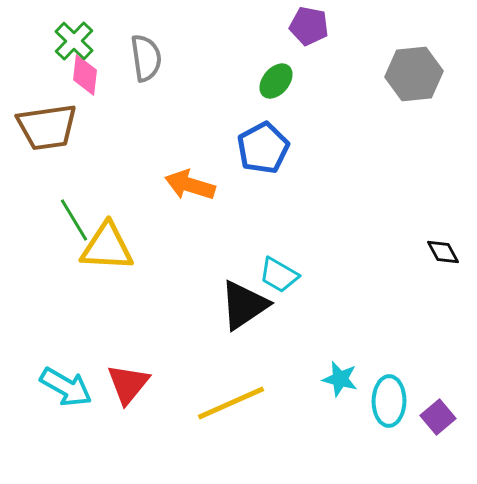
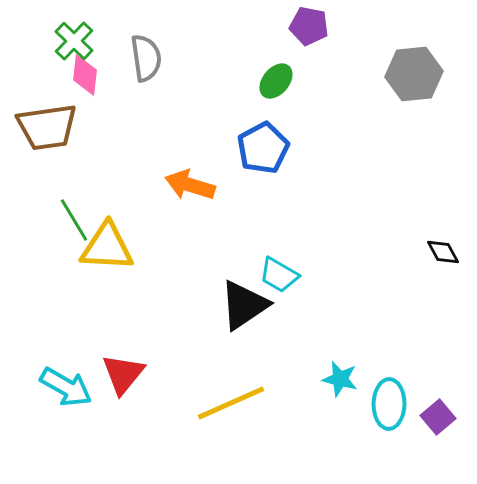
red triangle: moved 5 px left, 10 px up
cyan ellipse: moved 3 px down
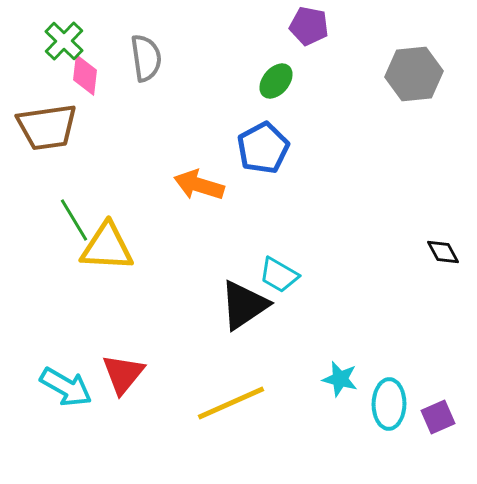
green cross: moved 10 px left
orange arrow: moved 9 px right
purple square: rotated 16 degrees clockwise
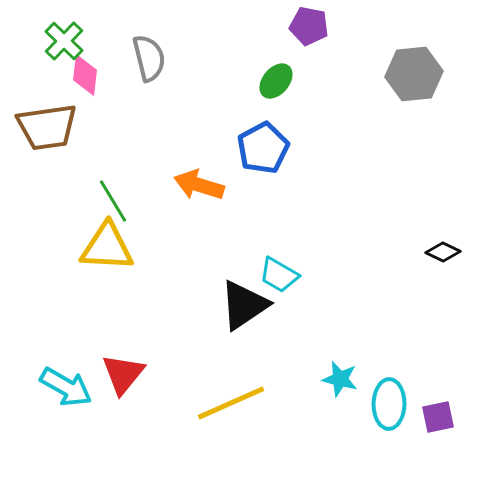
gray semicircle: moved 3 px right; rotated 6 degrees counterclockwise
green line: moved 39 px right, 19 px up
black diamond: rotated 36 degrees counterclockwise
purple square: rotated 12 degrees clockwise
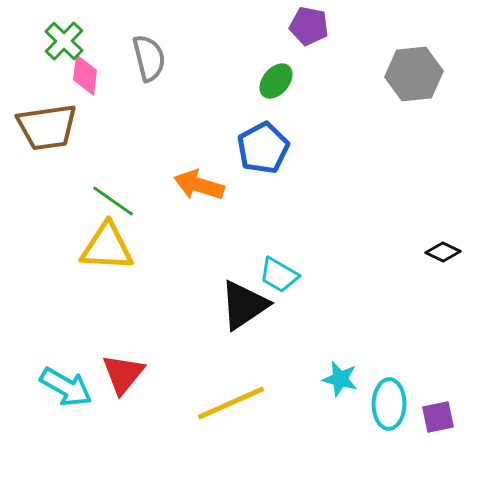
green line: rotated 24 degrees counterclockwise
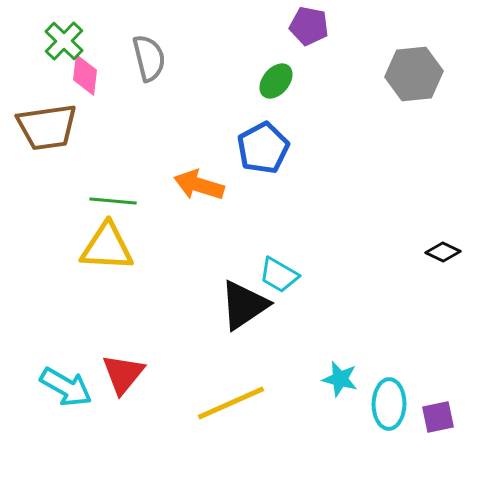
green line: rotated 30 degrees counterclockwise
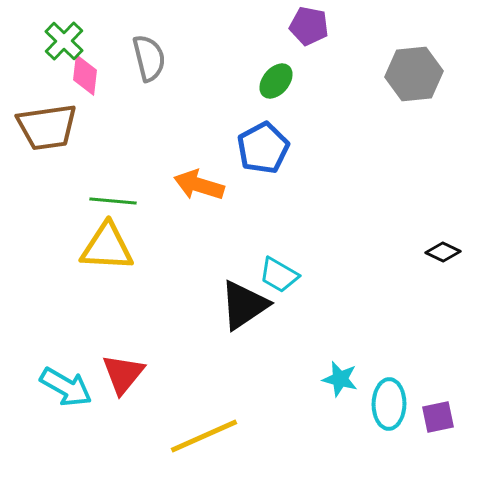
yellow line: moved 27 px left, 33 px down
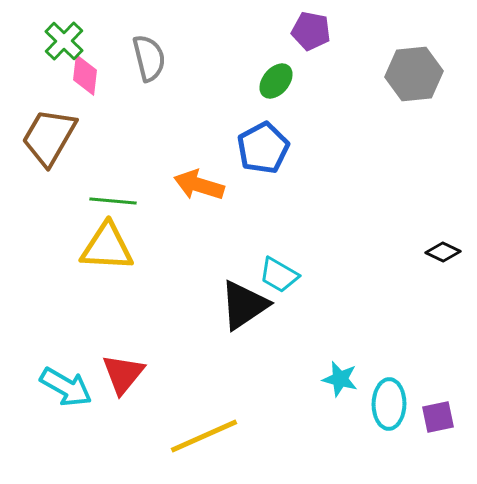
purple pentagon: moved 2 px right, 5 px down
brown trapezoid: moved 2 px right, 10 px down; rotated 128 degrees clockwise
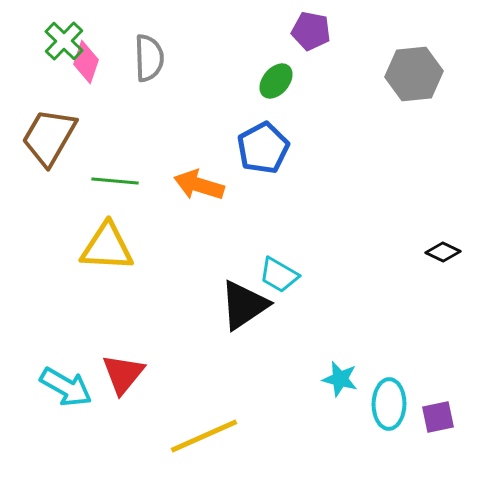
gray semicircle: rotated 12 degrees clockwise
pink diamond: moved 1 px right, 13 px up; rotated 12 degrees clockwise
green line: moved 2 px right, 20 px up
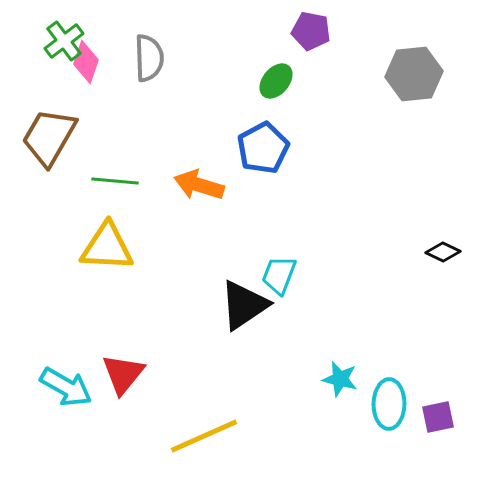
green cross: rotated 9 degrees clockwise
cyan trapezoid: rotated 81 degrees clockwise
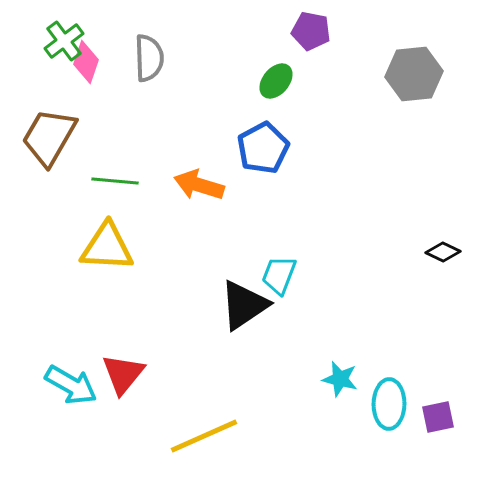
cyan arrow: moved 5 px right, 2 px up
